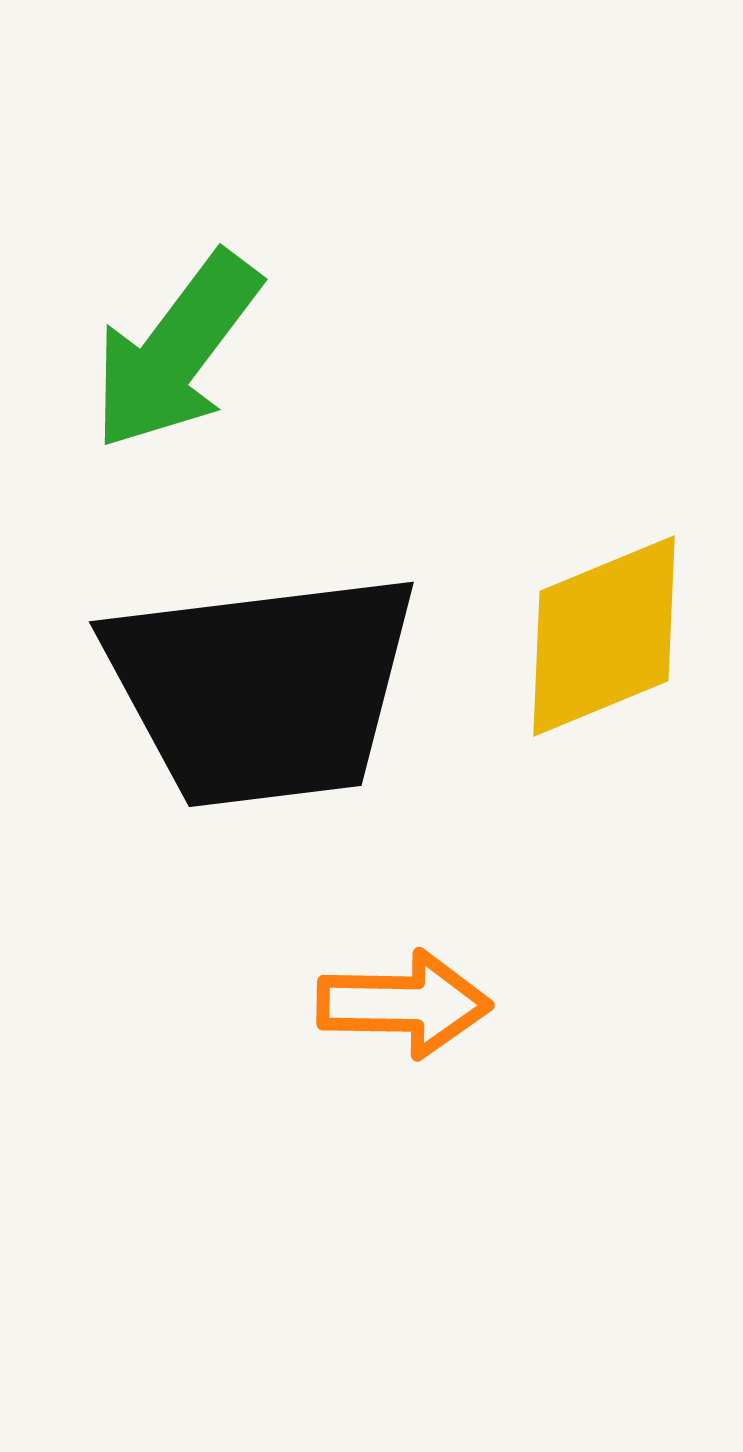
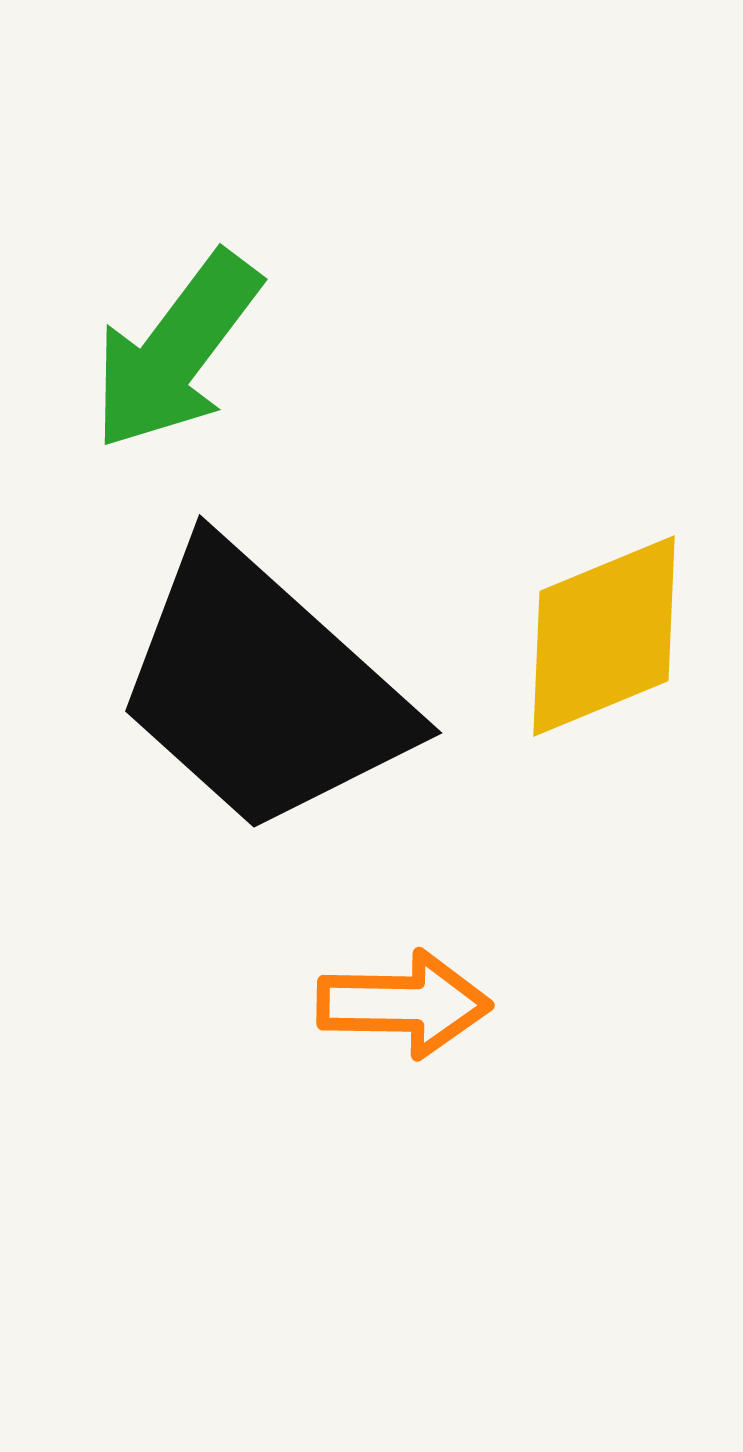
black trapezoid: rotated 49 degrees clockwise
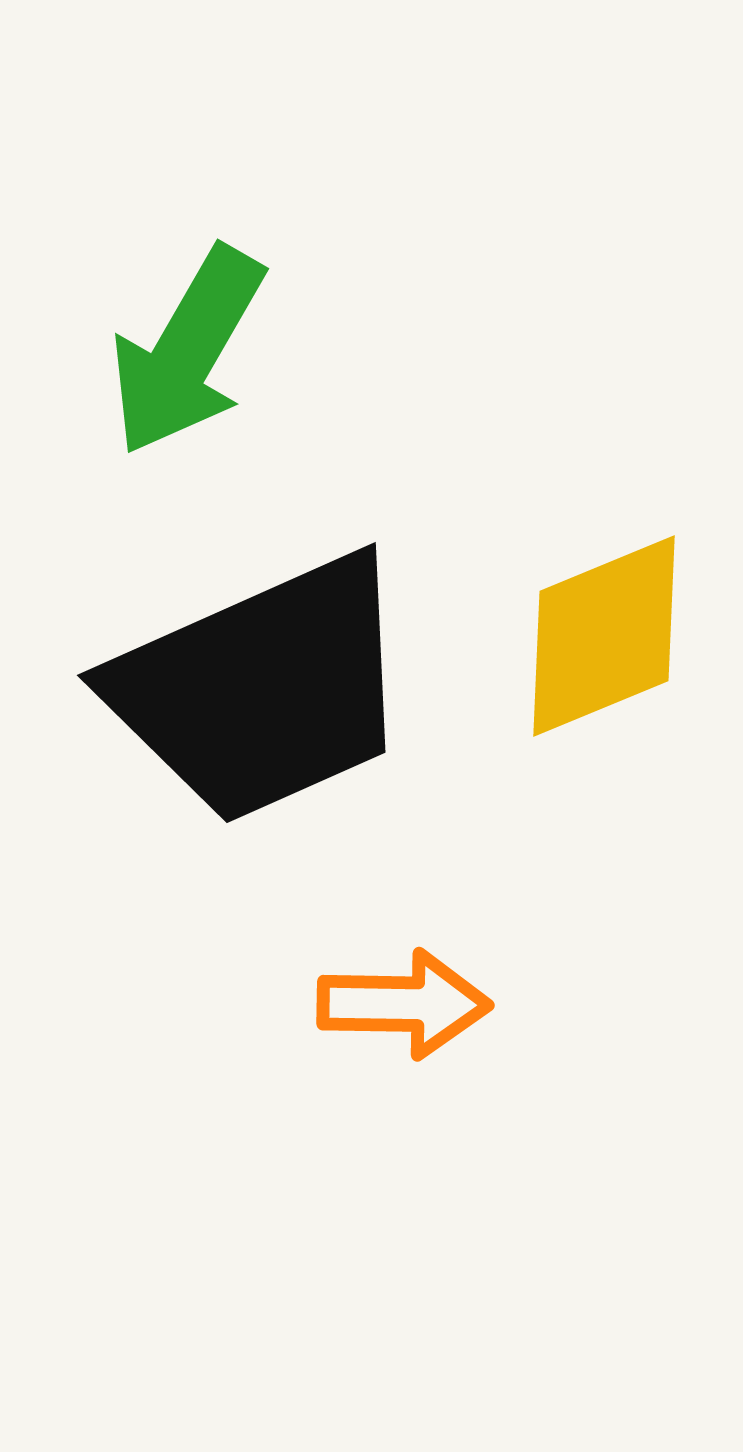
green arrow: moved 11 px right; rotated 7 degrees counterclockwise
black trapezoid: rotated 66 degrees counterclockwise
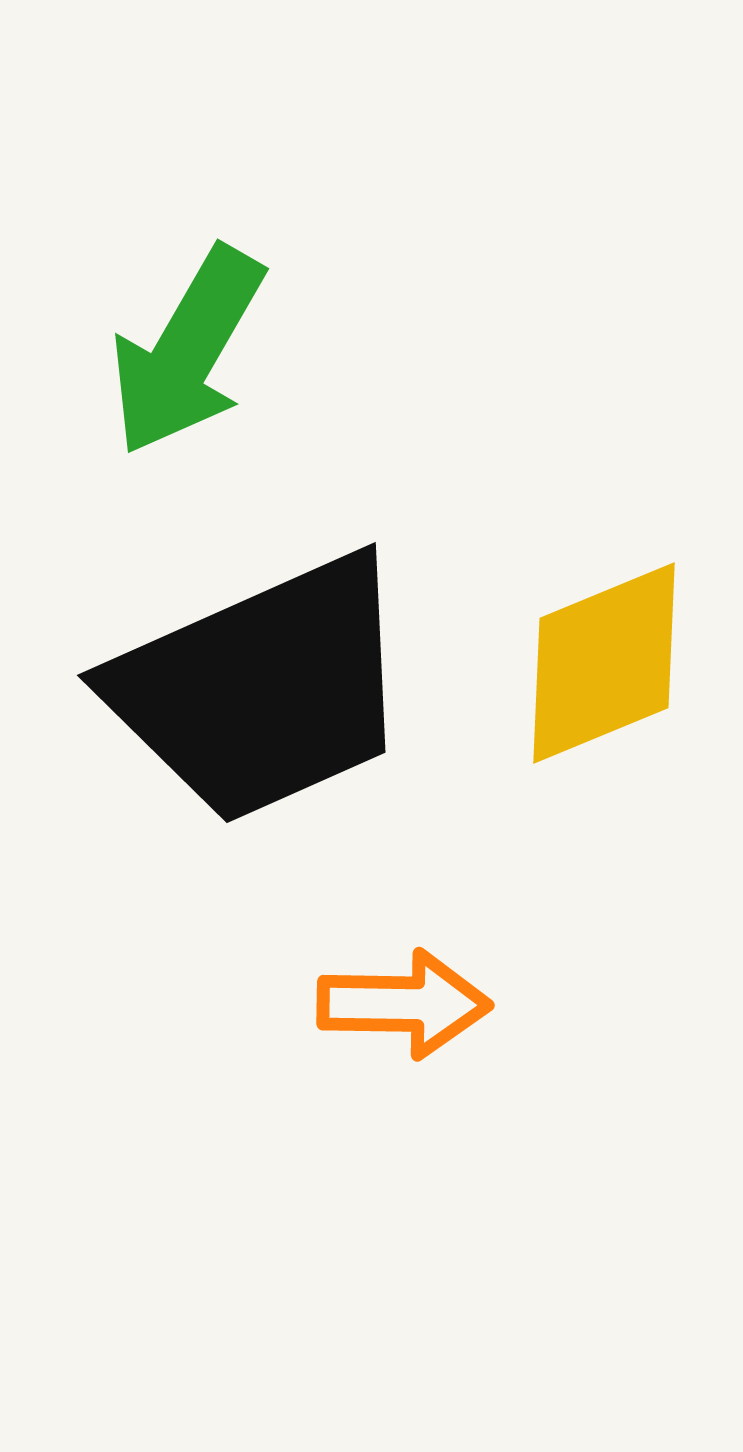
yellow diamond: moved 27 px down
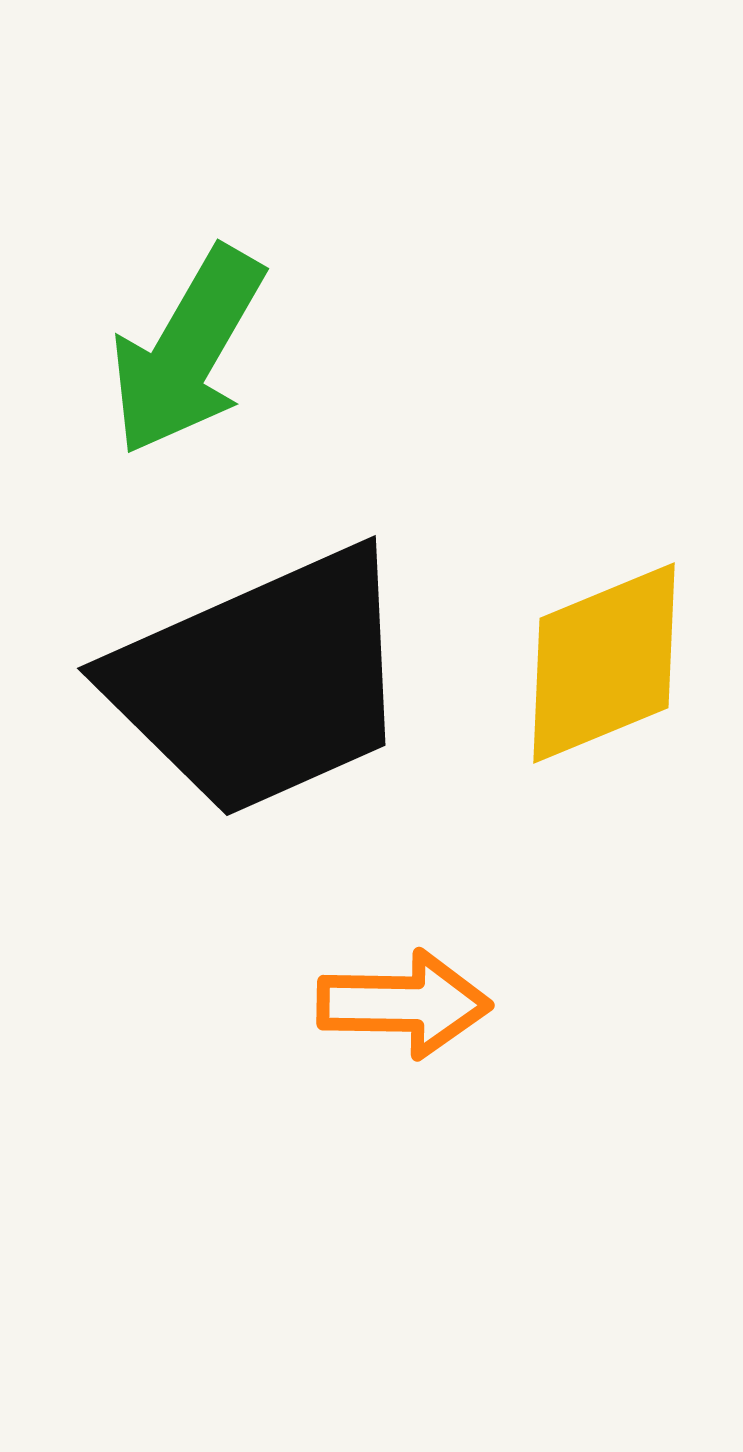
black trapezoid: moved 7 px up
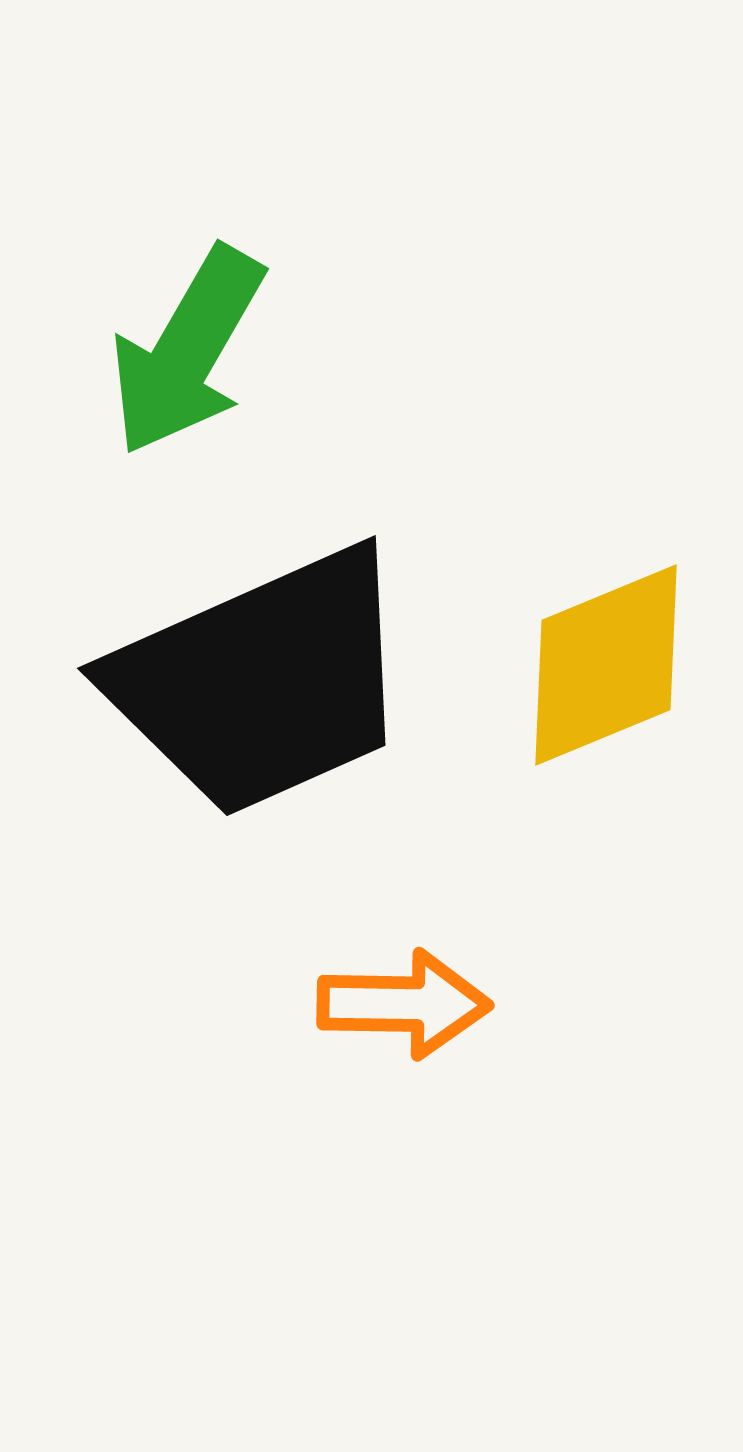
yellow diamond: moved 2 px right, 2 px down
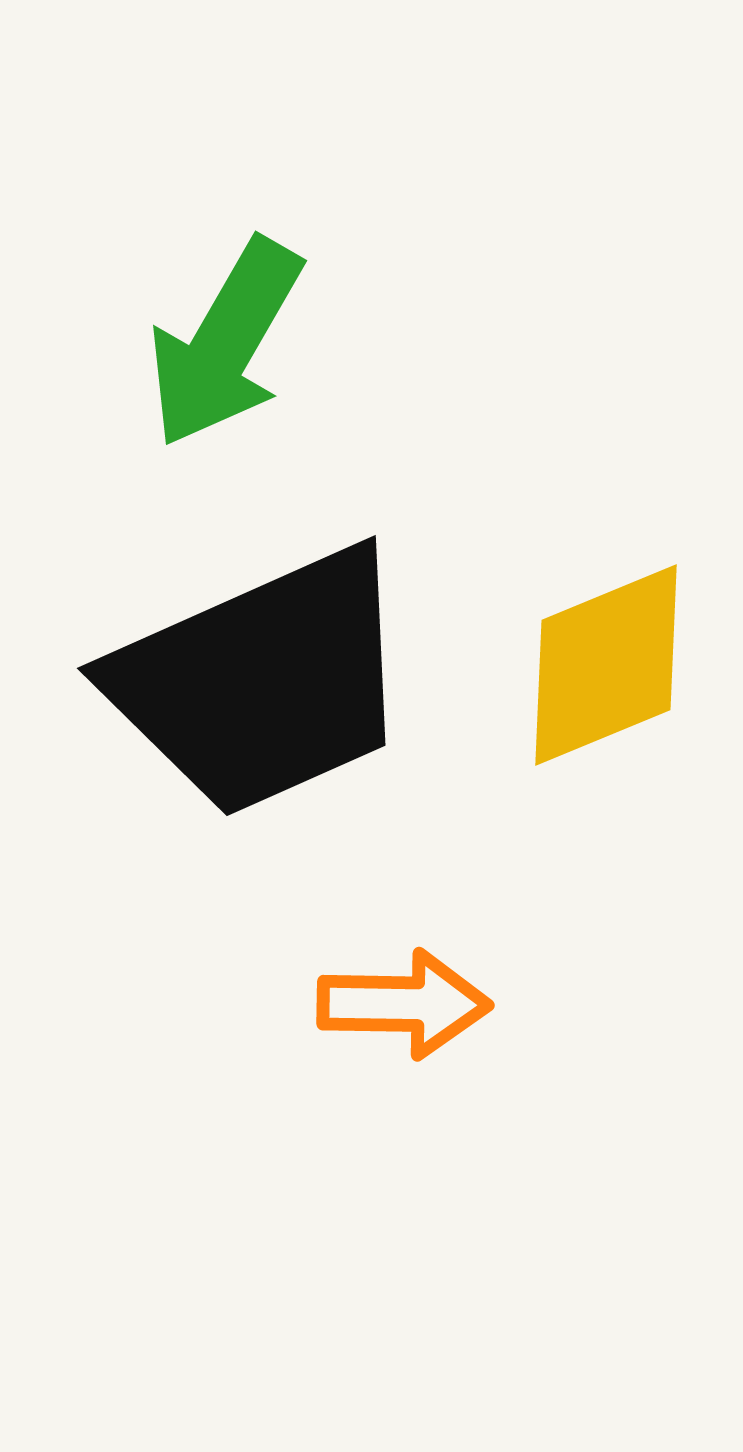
green arrow: moved 38 px right, 8 px up
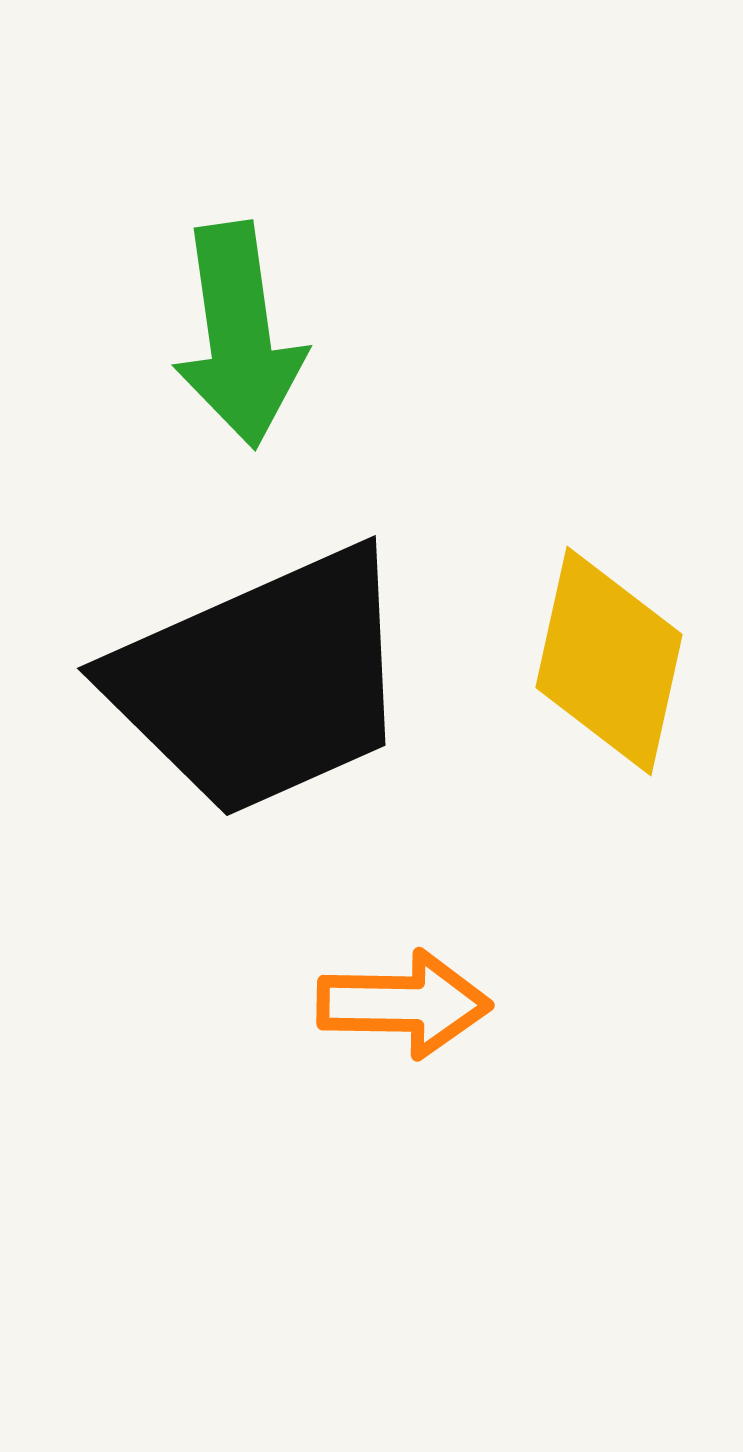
green arrow: moved 14 px right, 8 px up; rotated 38 degrees counterclockwise
yellow diamond: moved 3 px right, 4 px up; rotated 55 degrees counterclockwise
